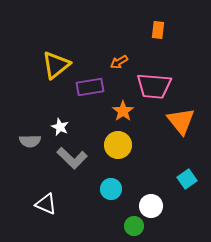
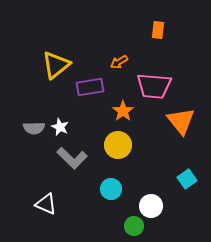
gray semicircle: moved 4 px right, 13 px up
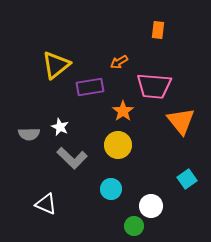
gray semicircle: moved 5 px left, 6 px down
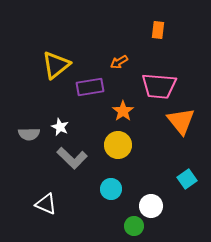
pink trapezoid: moved 5 px right
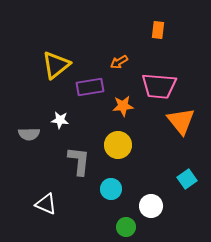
orange star: moved 5 px up; rotated 30 degrees clockwise
white star: moved 7 px up; rotated 18 degrees counterclockwise
gray L-shape: moved 7 px right, 3 px down; rotated 128 degrees counterclockwise
green circle: moved 8 px left, 1 px down
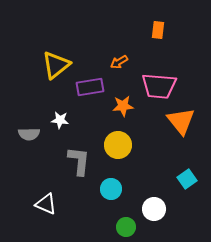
white circle: moved 3 px right, 3 px down
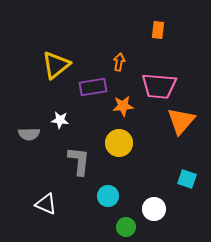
orange arrow: rotated 132 degrees clockwise
purple rectangle: moved 3 px right
orange triangle: rotated 20 degrees clockwise
yellow circle: moved 1 px right, 2 px up
cyan square: rotated 36 degrees counterclockwise
cyan circle: moved 3 px left, 7 px down
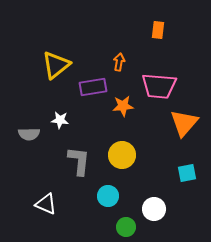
orange triangle: moved 3 px right, 2 px down
yellow circle: moved 3 px right, 12 px down
cyan square: moved 6 px up; rotated 30 degrees counterclockwise
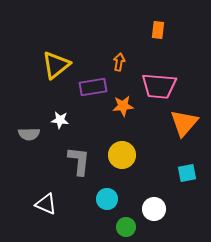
cyan circle: moved 1 px left, 3 px down
